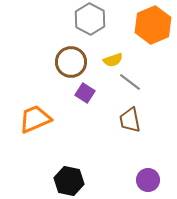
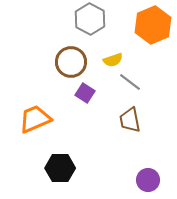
black hexagon: moved 9 px left, 13 px up; rotated 12 degrees counterclockwise
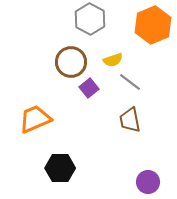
purple square: moved 4 px right, 5 px up; rotated 18 degrees clockwise
purple circle: moved 2 px down
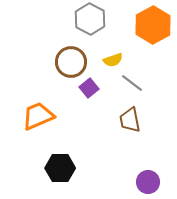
orange hexagon: rotated 6 degrees counterclockwise
gray line: moved 2 px right, 1 px down
orange trapezoid: moved 3 px right, 3 px up
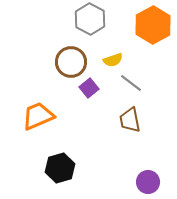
gray line: moved 1 px left
black hexagon: rotated 16 degrees counterclockwise
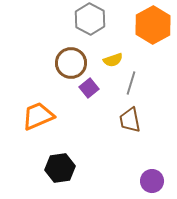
brown circle: moved 1 px down
gray line: rotated 70 degrees clockwise
black hexagon: rotated 8 degrees clockwise
purple circle: moved 4 px right, 1 px up
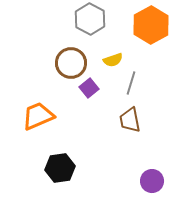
orange hexagon: moved 2 px left
